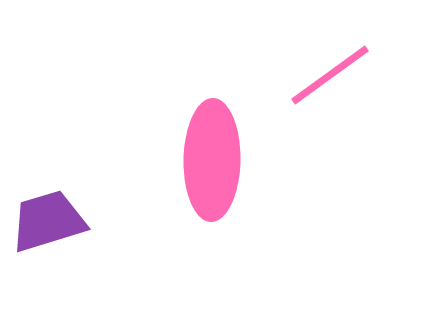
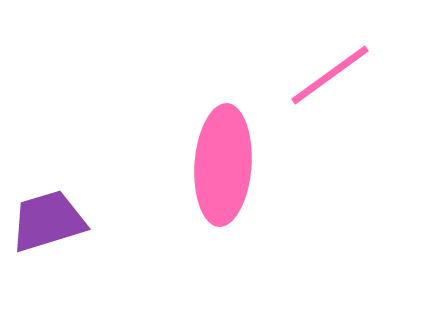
pink ellipse: moved 11 px right, 5 px down; rotated 3 degrees clockwise
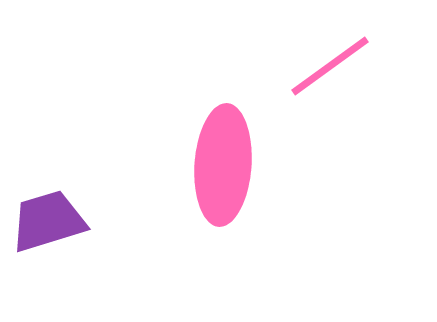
pink line: moved 9 px up
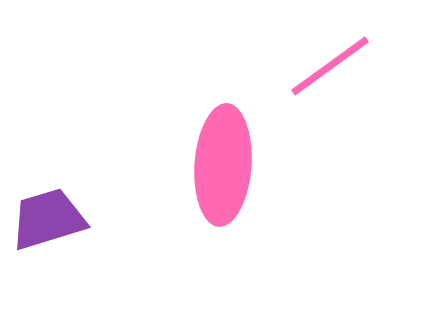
purple trapezoid: moved 2 px up
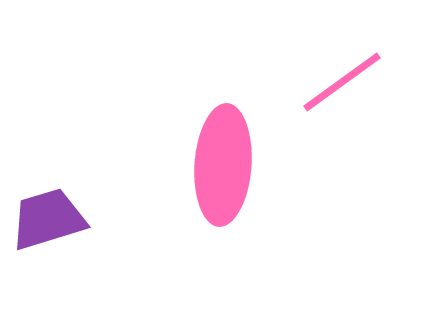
pink line: moved 12 px right, 16 px down
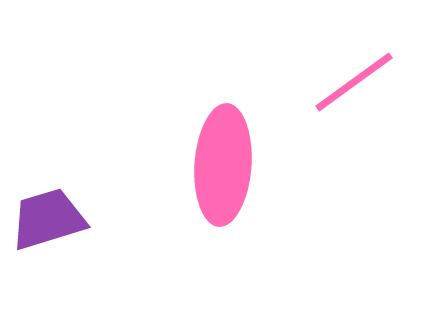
pink line: moved 12 px right
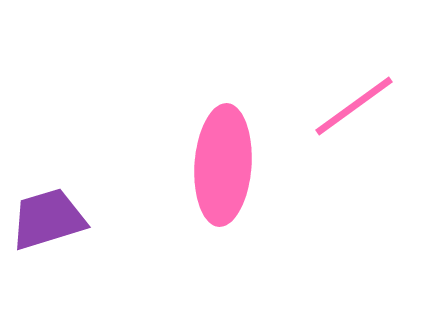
pink line: moved 24 px down
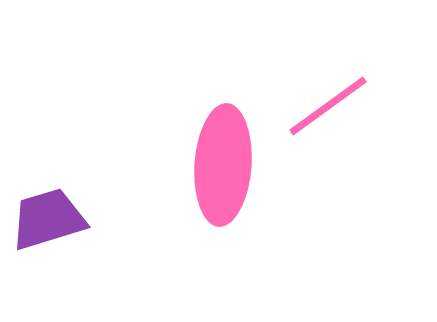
pink line: moved 26 px left
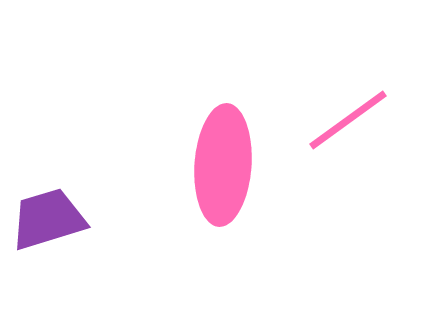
pink line: moved 20 px right, 14 px down
